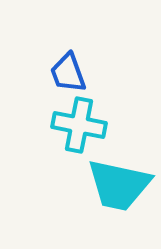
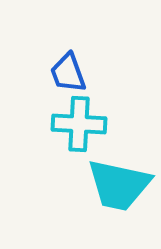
cyan cross: moved 1 px up; rotated 8 degrees counterclockwise
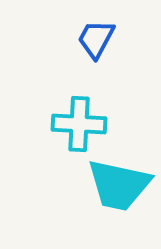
blue trapezoid: moved 28 px right, 34 px up; rotated 48 degrees clockwise
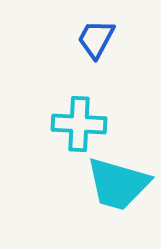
cyan trapezoid: moved 1 px left, 1 px up; rotated 4 degrees clockwise
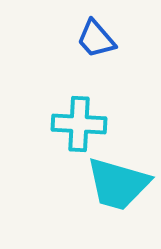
blue trapezoid: rotated 69 degrees counterclockwise
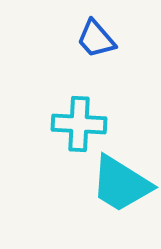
cyan trapezoid: moved 3 px right; rotated 16 degrees clockwise
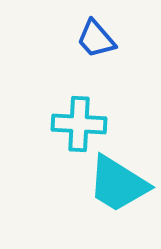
cyan trapezoid: moved 3 px left
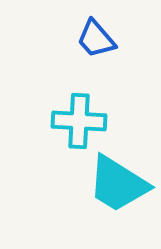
cyan cross: moved 3 px up
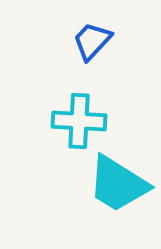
blue trapezoid: moved 4 px left, 2 px down; rotated 84 degrees clockwise
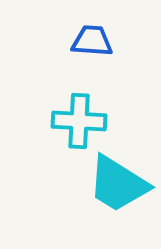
blue trapezoid: rotated 51 degrees clockwise
